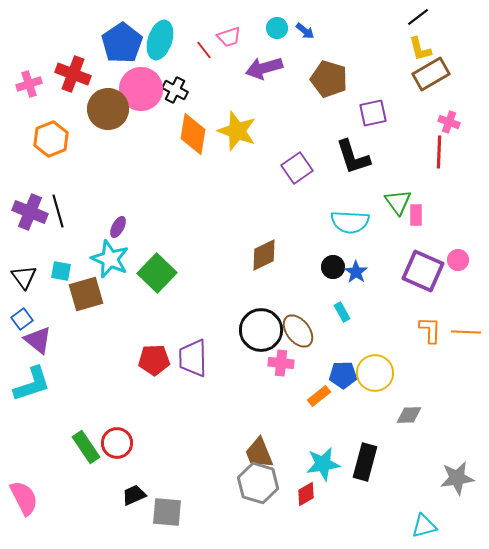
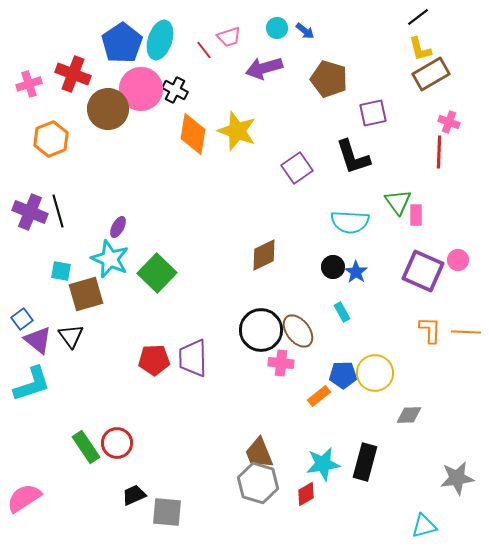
black triangle at (24, 277): moved 47 px right, 59 px down
pink semicircle at (24, 498): rotated 96 degrees counterclockwise
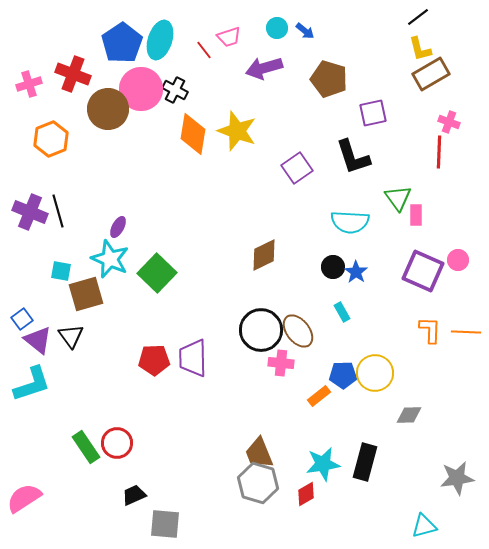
green triangle at (398, 202): moved 4 px up
gray square at (167, 512): moved 2 px left, 12 px down
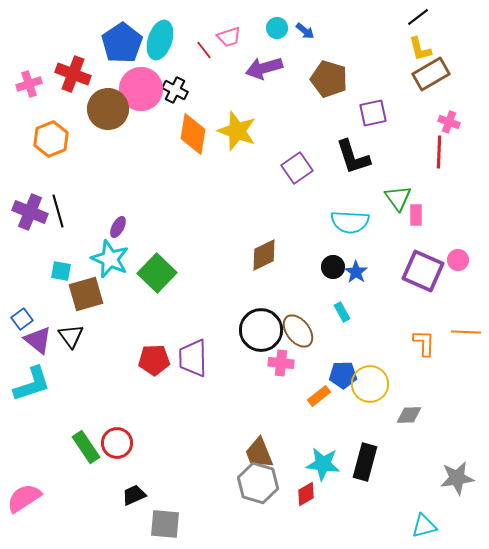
orange L-shape at (430, 330): moved 6 px left, 13 px down
yellow circle at (375, 373): moved 5 px left, 11 px down
cyan star at (323, 464): rotated 16 degrees clockwise
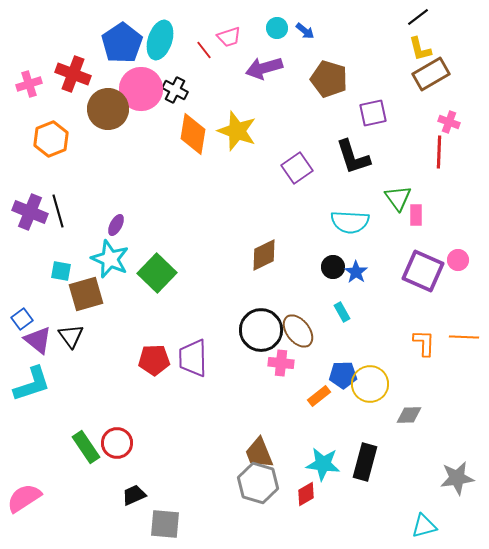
purple ellipse at (118, 227): moved 2 px left, 2 px up
orange line at (466, 332): moved 2 px left, 5 px down
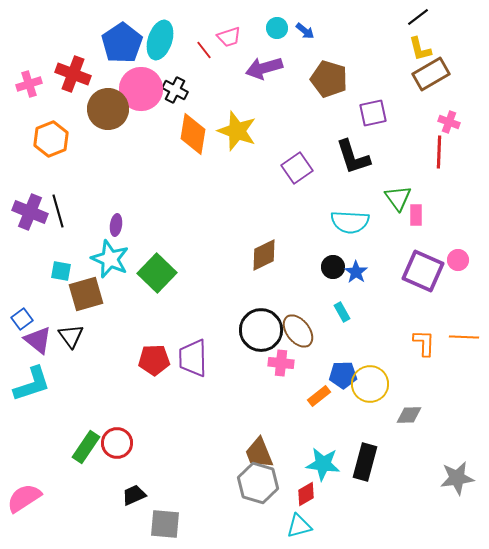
purple ellipse at (116, 225): rotated 20 degrees counterclockwise
green rectangle at (86, 447): rotated 68 degrees clockwise
cyan triangle at (424, 526): moved 125 px left
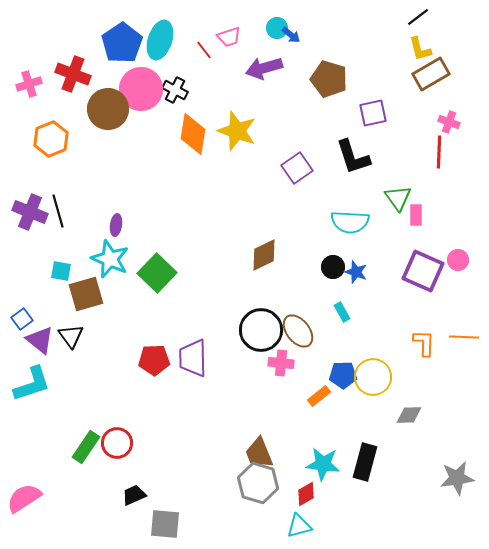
blue arrow at (305, 31): moved 14 px left, 4 px down
blue star at (356, 272): rotated 15 degrees counterclockwise
purple triangle at (38, 340): moved 2 px right
yellow circle at (370, 384): moved 3 px right, 7 px up
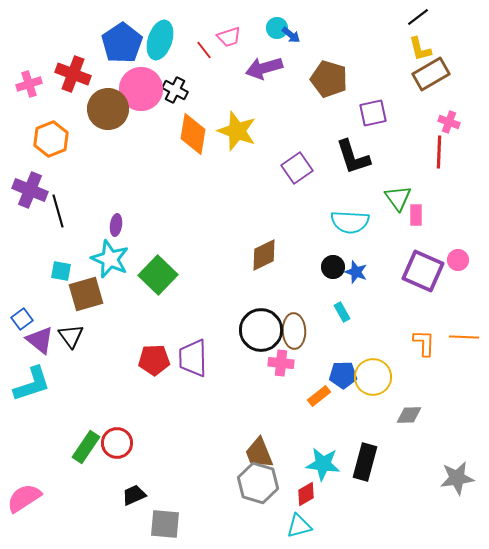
purple cross at (30, 212): moved 22 px up
green square at (157, 273): moved 1 px right, 2 px down
brown ellipse at (298, 331): moved 4 px left; rotated 36 degrees clockwise
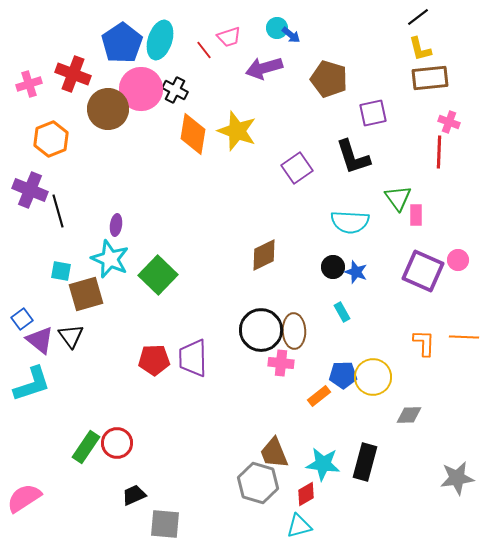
brown rectangle at (431, 74): moved 1 px left, 4 px down; rotated 24 degrees clockwise
brown trapezoid at (259, 453): moved 15 px right
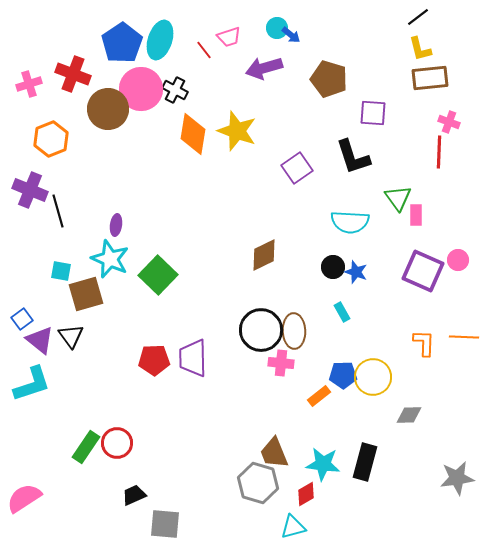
purple square at (373, 113): rotated 16 degrees clockwise
cyan triangle at (299, 526): moved 6 px left, 1 px down
